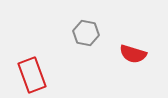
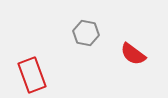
red semicircle: rotated 20 degrees clockwise
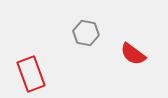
red rectangle: moved 1 px left, 1 px up
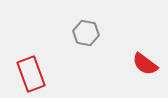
red semicircle: moved 12 px right, 10 px down
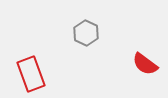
gray hexagon: rotated 15 degrees clockwise
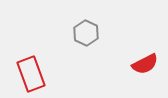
red semicircle: rotated 64 degrees counterclockwise
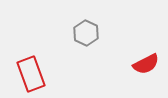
red semicircle: moved 1 px right
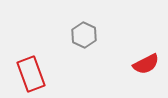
gray hexagon: moved 2 px left, 2 px down
